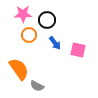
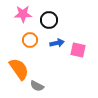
black circle: moved 2 px right
orange circle: moved 1 px right, 5 px down
blue arrow: moved 2 px right; rotated 64 degrees counterclockwise
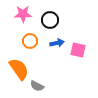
black circle: moved 1 px right
orange circle: moved 1 px down
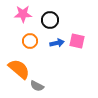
pink square: moved 1 px left, 9 px up
orange semicircle: rotated 15 degrees counterclockwise
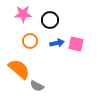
pink square: moved 1 px left, 3 px down
